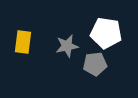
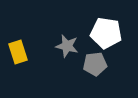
yellow rectangle: moved 5 px left, 10 px down; rotated 25 degrees counterclockwise
gray star: rotated 25 degrees clockwise
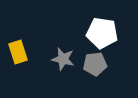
white pentagon: moved 4 px left
gray star: moved 4 px left, 13 px down
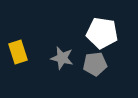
gray star: moved 1 px left, 1 px up
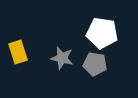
gray pentagon: rotated 15 degrees clockwise
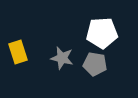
white pentagon: rotated 12 degrees counterclockwise
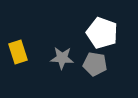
white pentagon: rotated 24 degrees clockwise
gray star: rotated 10 degrees counterclockwise
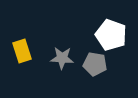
white pentagon: moved 9 px right, 2 px down
yellow rectangle: moved 4 px right, 1 px up
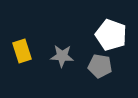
gray star: moved 2 px up
gray pentagon: moved 5 px right, 2 px down
